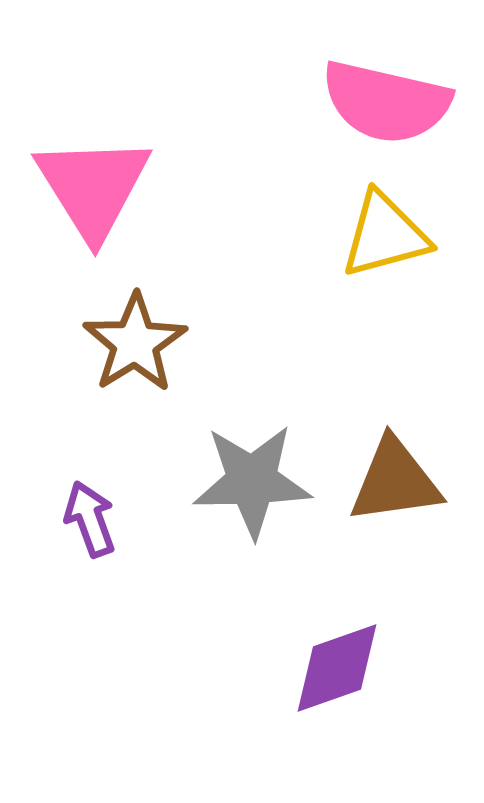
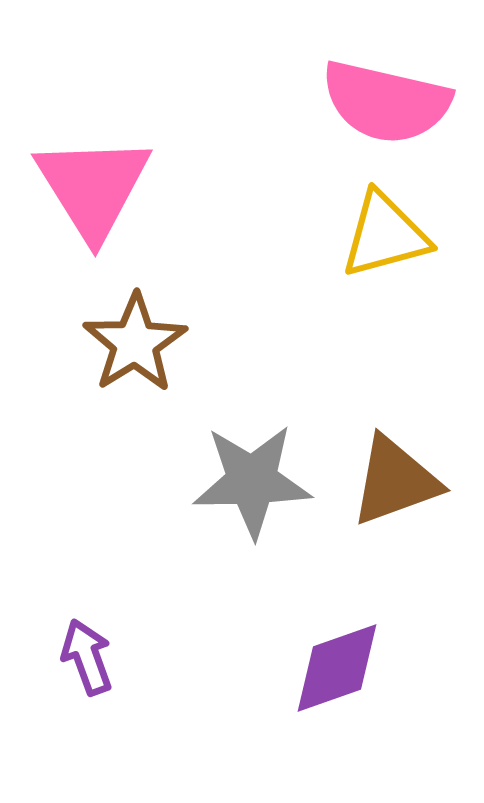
brown triangle: rotated 12 degrees counterclockwise
purple arrow: moved 3 px left, 138 px down
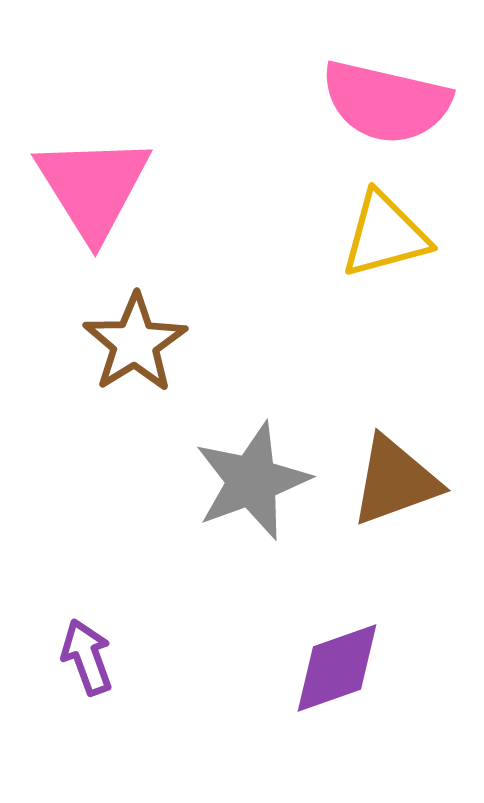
gray star: rotated 19 degrees counterclockwise
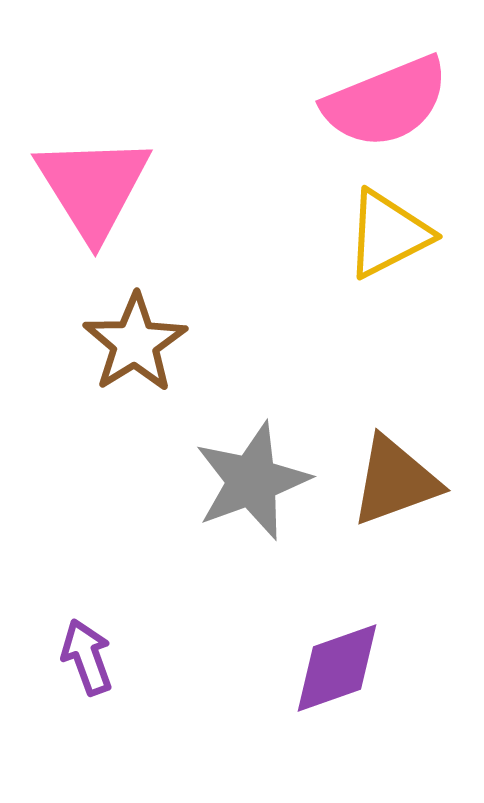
pink semicircle: rotated 35 degrees counterclockwise
yellow triangle: moved 3 px right, 1 px up; rotated 12 degrees counterclockwise
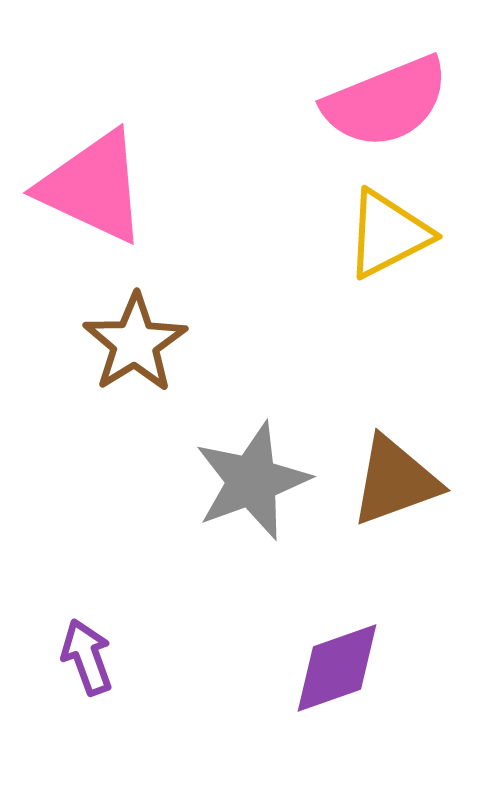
pink triangle: rotated 33 degrees counterclockwise
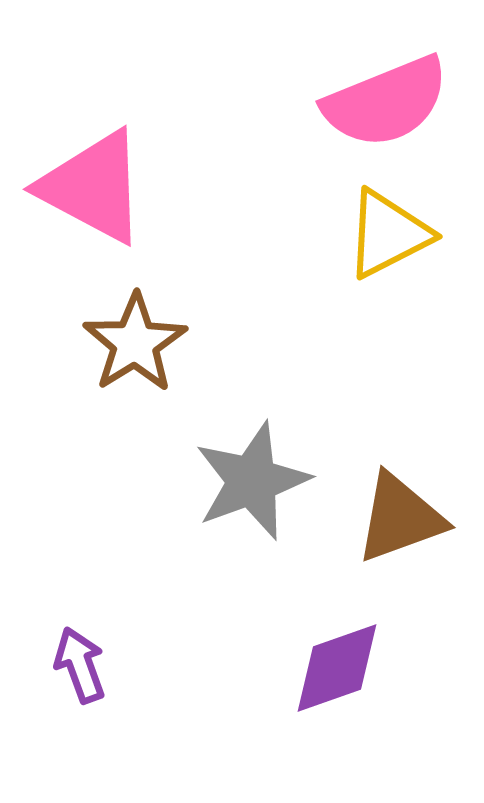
pink triangle: rotated 3 degrees clockwise
brown triangle: moved 5 px right, 37 px down
purple arrow: moved 7 px left, 8 px down
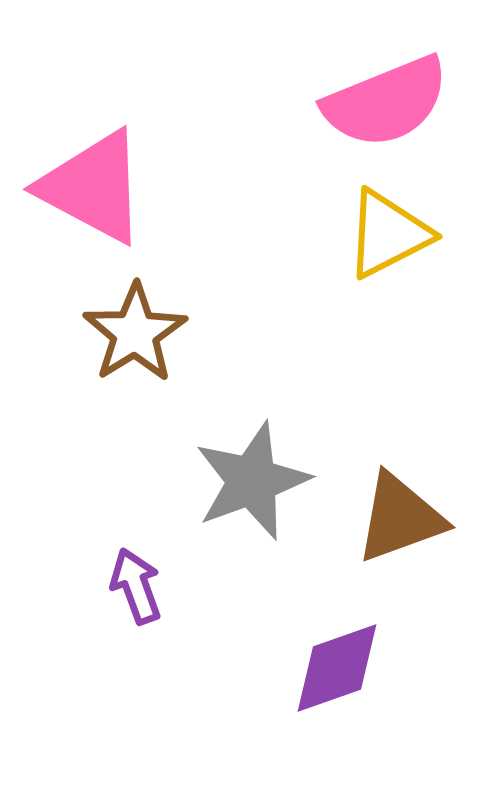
brown star: moved 10 px up
purple arrow: moved 56 px right, 79 px up
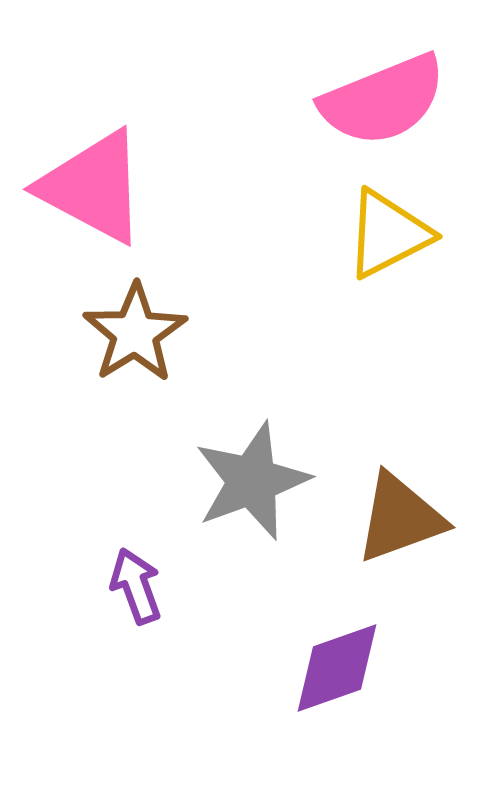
pink semicircle: moved 3 px left, 2 px up
